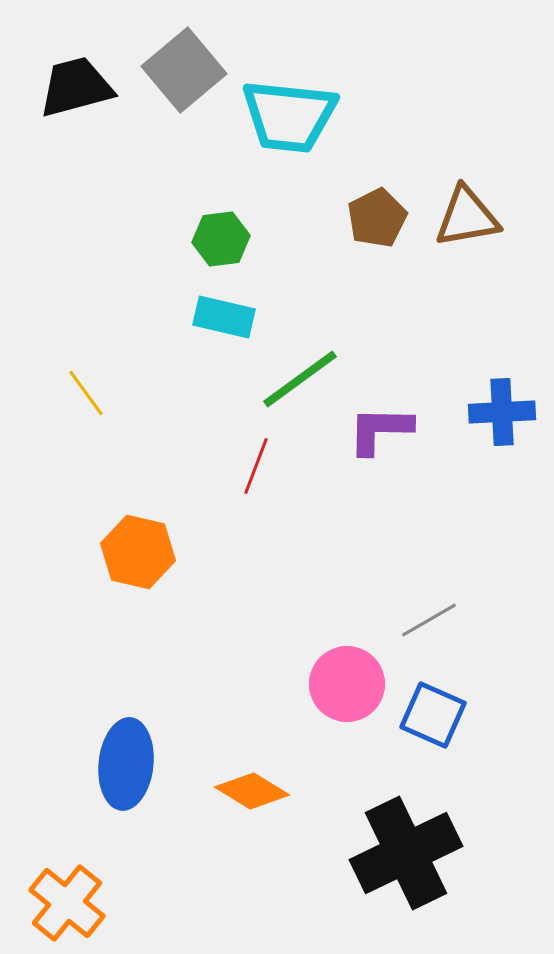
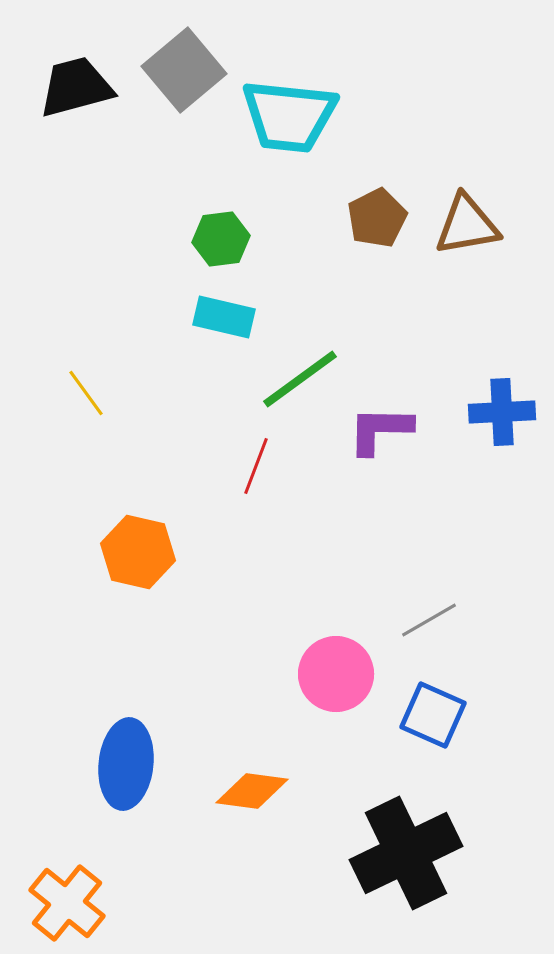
brown triangle: moved 8 px down
pink circle: moved 11 px left, 10 px up
orange diamond: rotated 24 degrees counterclockwise
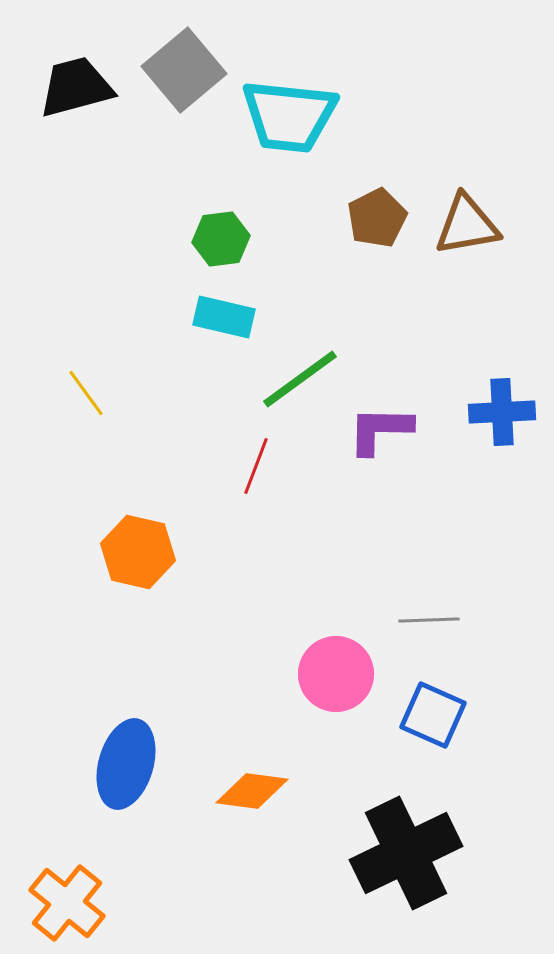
gray line: rotated 28 degrees clockwise
blue ellipse: rotated 10 degrees clockwise
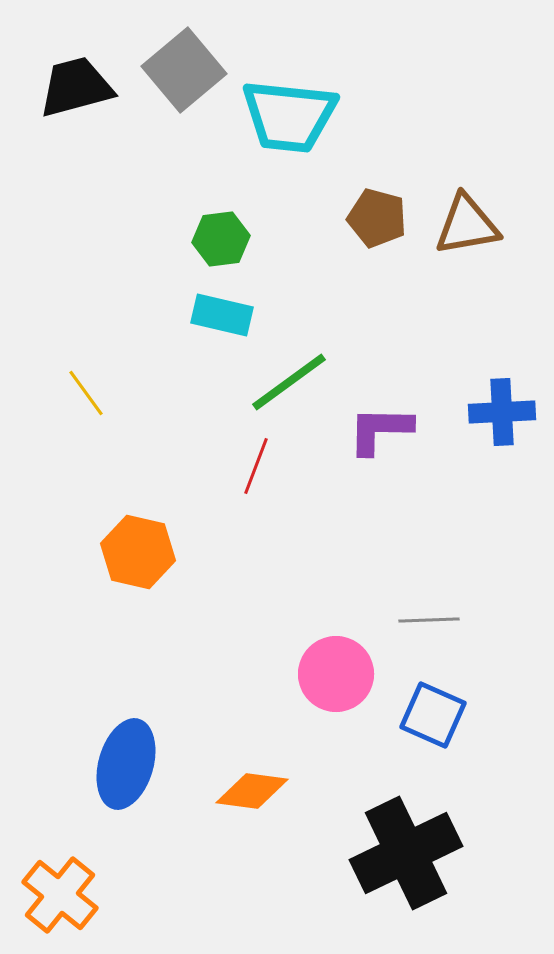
brown pentagon: rotated 30 degrees counterclockwise
cyan rectangle: moved 2 px left, 2 px up
green line: moved 11 px left, 3 px down
orange cross: moved 7 px left, 8 px up
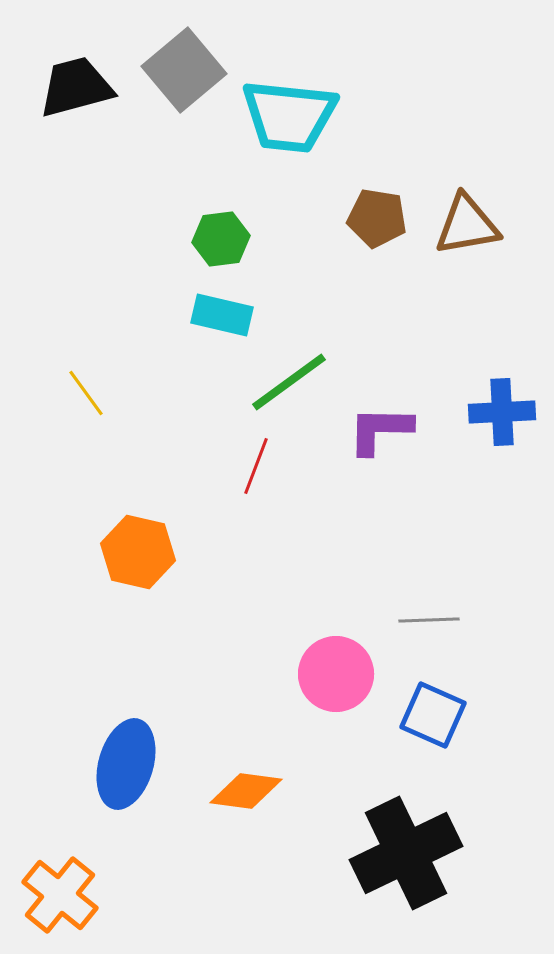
brown pentagon: rotated 6 degrees counterclockwise
orange diamond: moved 6 px left
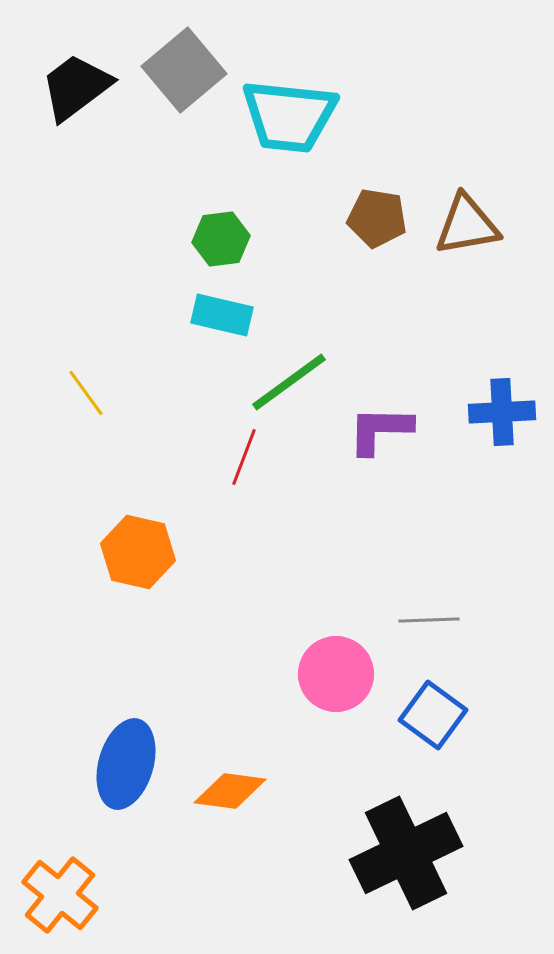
black trapezoid: rotated 22 degrees counterclockwise
red line: moved 12 px left, 9 px up
blue square: rotated 12 degrees clockwise
orange diamond: moved 16 px left
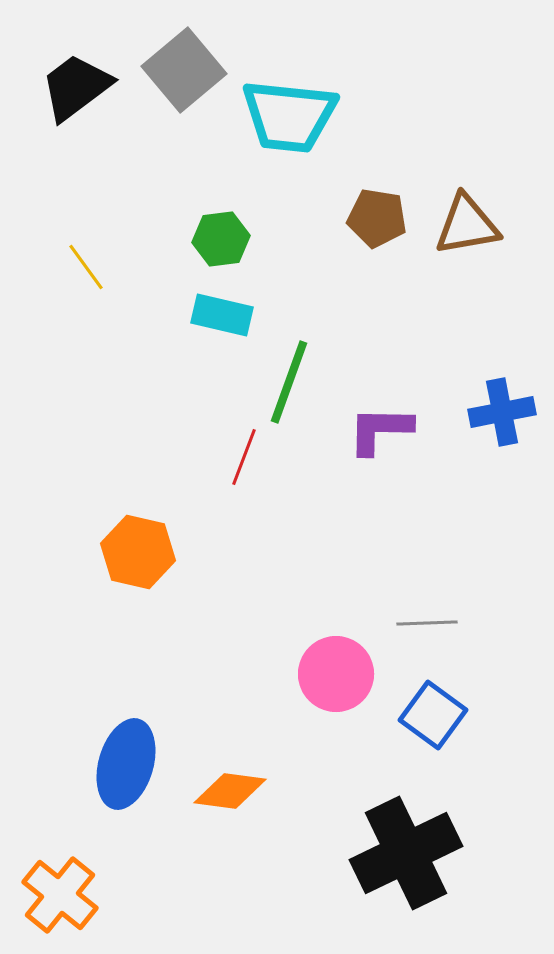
green line: rotated 34 degrees counterclockwise
yellow line: moved 126 px up
blue cross: rotated 8 degrees counterclockwise
gray line: moved 2 px left, 3 px down
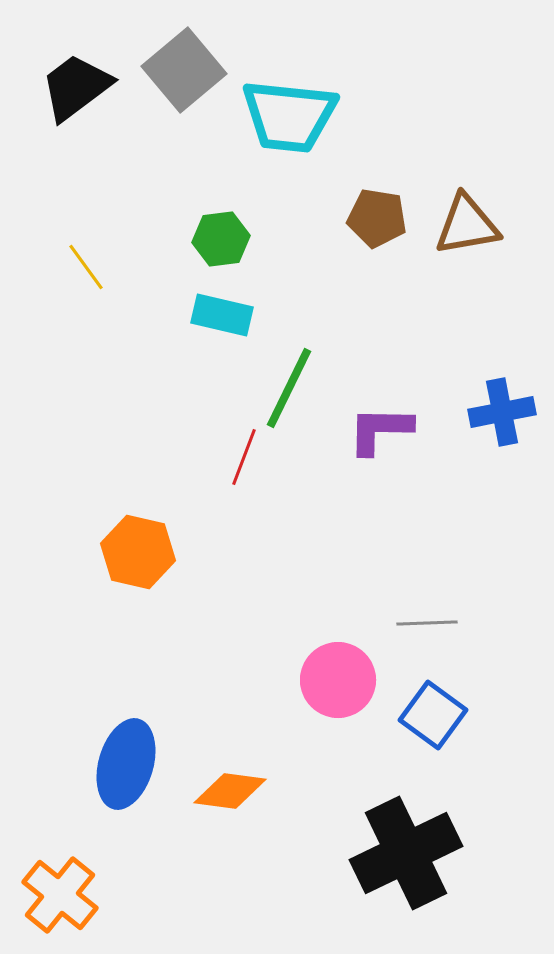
green line: moved 6 px down; rotated 6 degrees clockwise
pink circle: moved 2 px right, 6 px down
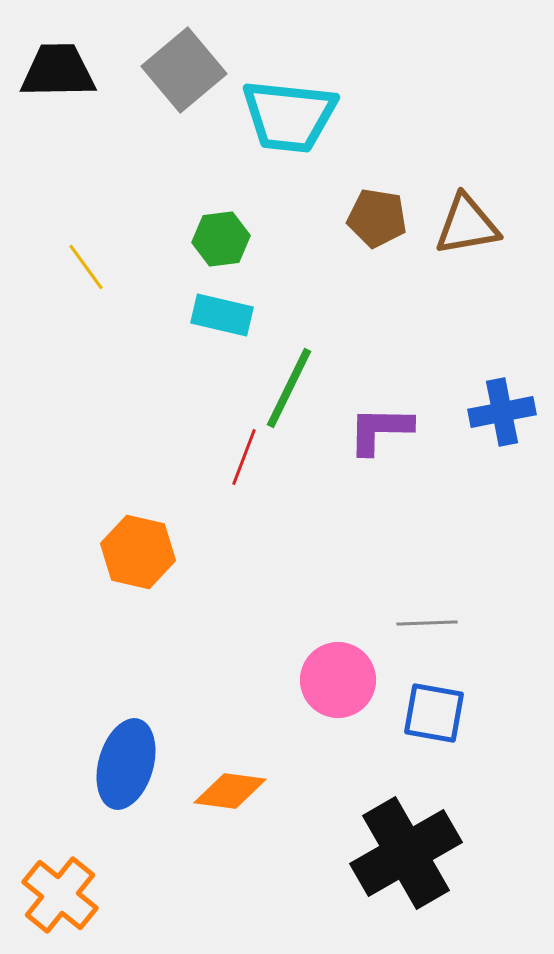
black trapezoid: moved 18 px left, 16 px up; rotated 36 degrees clockwise
blue square: moved 1 px right, 2 px up; rotated 26 degrees counterclockwise
black cross: rotated 4 degrees counterclockwise
